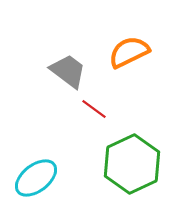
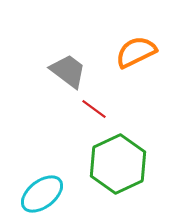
orange semicircle: moved 7 px right
green hexagon: moved 14 px left
cyan ellipse: moved 6 px right, 16 px down
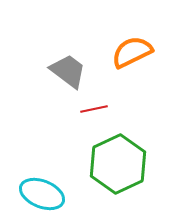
orange semicircle: moved 4 px left
red line: rotated 48 degrees counterclockwise
cyan ellipse: rotated 60 degrees clockwise
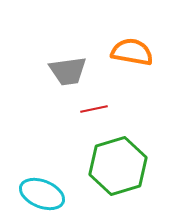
orange semicircle: rotated 36 degrees clockwise
gray trapezoid: rotated 135 degrees clockwise
green hexagon: moved 2 px down; rotated 8 degrees clockwise
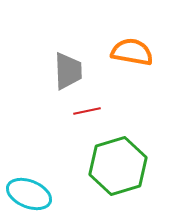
gray trapezoid: rotated 84 degrees counterclockwise
red line: moved 7 px left, 2 px down
cyan ellipse: moved 13 px left
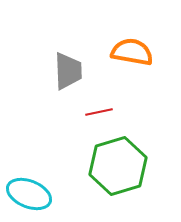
red line: moved 12 px right, 1 px down
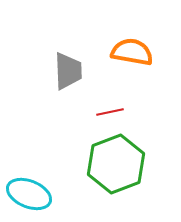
red line: moved 11 px right
green hexagon: moved 2 px left, 2 px up; rotated 4 degrees counterclockwise
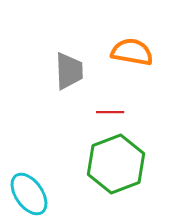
gray trapezoid: moved 1 px right
red line: rotated 12 degrees clockwise
cyan ellipse: rotated 33 degrees clockwise
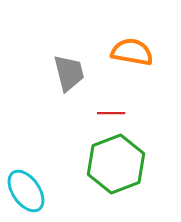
gray trapezoid: moved 2 px down; rotated 12 degrees counterclockwise
red line: moved 1 px right, 1 px down
cyan ellipse: moved 3 px left, 3 px up
